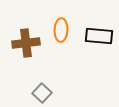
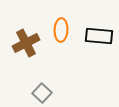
brown cross: rotated 20 degrees counterclockwise
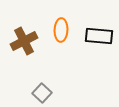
brown cross: moved 2 px left, 2 px up
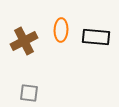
black rectangle: moved 3 px left, 1 px down
gray square: moved 13 px left; rotated 36 degrees counterclockwise
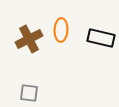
black rectangle: moved 5 px right, 1 px down; rotated 8 degrees clockwise
brown cross: moved 5 px right, 2 px up
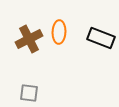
orange ellipse: moved 2 px left, 2 px down
black rectangle: rotated 8 degrees clockwise
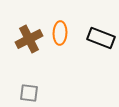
orange ellipse: moved 1 px right, 1 px down
